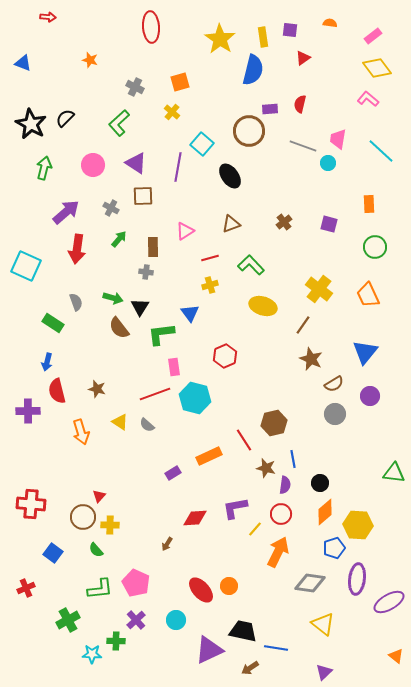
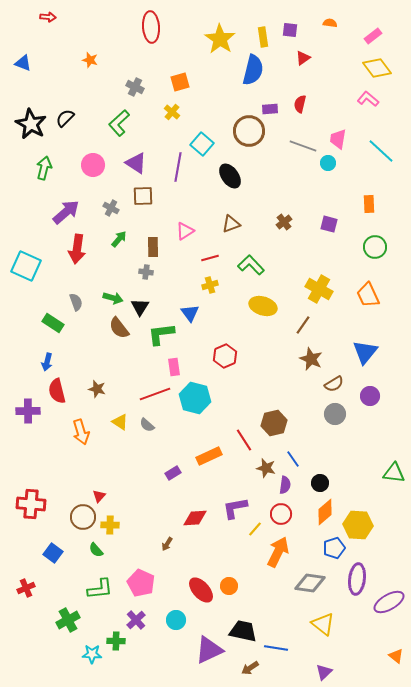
yellow cross at (319, 289): rotated 8 degrees counterclockwise
blue line at (293, 459): rotated 24 degrees counterclockwise
pink pentagon at (136, 583): moved 5 px right
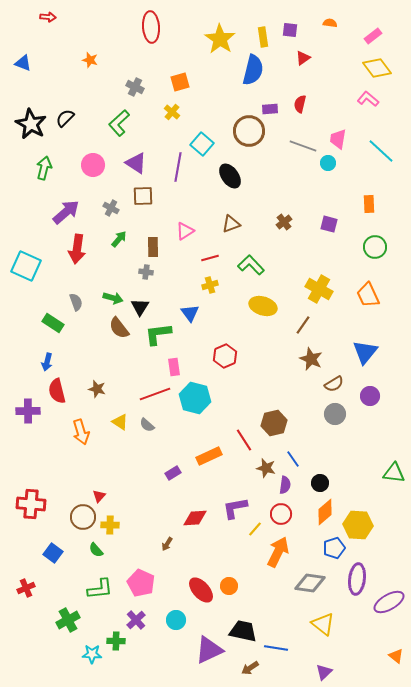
green L-shape at (161, 334): moved 3 px left
